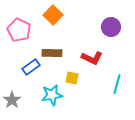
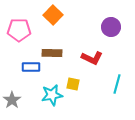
pink pentagon: rotated 25 degrees counterclockwise
blue rectangle: rotated 36 degrees clockwise
yellow square: moved 1 px right, 6 px down
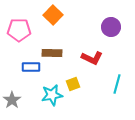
yellow square: rotated 32 degrees counterclockwise
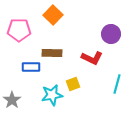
purple circle: moved 7 px down
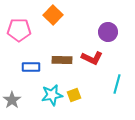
purple circle: moved 3 px left, 2 px up
brown rectangle: moved 10 px right, 7 px down
yellow square: moved 1 px right, 11 px down
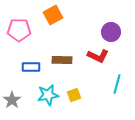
orange square: rotated 18 degrees clockwise
purple circle: moved 3 px right
red L-shape: moved 6 px right, 2 px up
cyan star: moved 4 px left
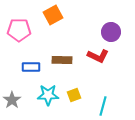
cyan line: moved 14 px left, 22 px down
cyan star: rotated 10 degrees clockwise
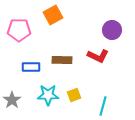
purple circle: moved 1 px right, 2 px up
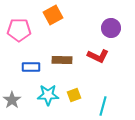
purple circle: moved 1 px left, 2 px up
